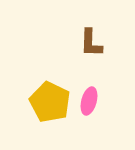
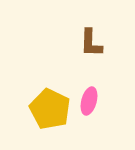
yellow pentagon: moved 7 px down
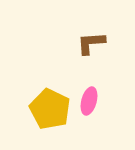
brown L-shape: rotated 84 degrees clockwise
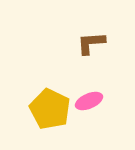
pink ellipse: rotated 52 degrees clockwise
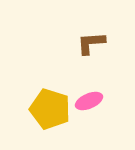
yellow pentagon: rotated 9 degrees counterclockwise
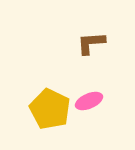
yellow pentagon: rotated 9 degrees clockwise
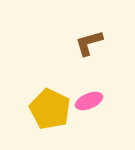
brown L-shape: moved 2 px left; rotated 12 degrees counterclockwise
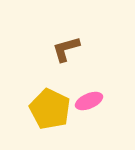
brown L-shape: moved 23 px left, 6 px down
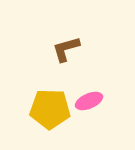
yellow pentagon: rotated 24 degrees counterclockwise
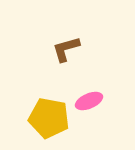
yellow pentagon: moved 1 px left, 9 px down; rotated 9 degrees clockwise
